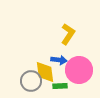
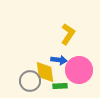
gray circle: moved 1 px left
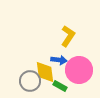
yellow L-shape: moved 2 px down
green rectangle: rotated 32 degrees clockwise
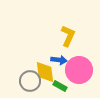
yellow L-shape: rotated 10 degrees counterclockwise
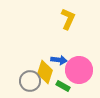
yellow L-shape: moved 17 px up
yellow diamond: rotated 25 degrees clockwise
green rectangle: moved 3 px right
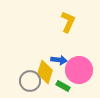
yellow L-shape: moved 3 px down
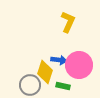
pink circle: moved 5 px up
gray circle: moved 4 px down
green rectangle: rotated 16 degrees counterclockwise
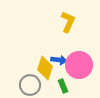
yellow diamond: moved 4 px up
green rectangle: rotated 56 degrees clockwise
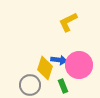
yellow L-shape: rotated 140 degrees counterclockwise
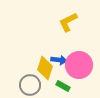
green rectangle: rotated 40 degrees counterclockwise
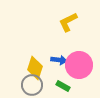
yellow diamond: moved 10 px left
gray circle: moved 2 px right
